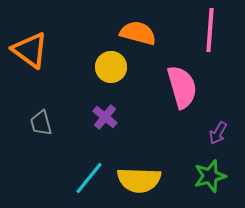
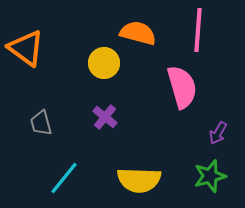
pink line: moved 12 px left
orange triangle: moved 4 px left, 2 px up
yellow circle: moved 7 px left, 4 px up
cyan line: moved 25 px left
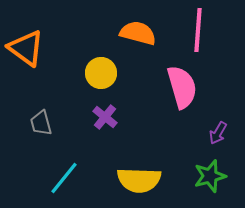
yellow circle: moved 3 px left, 10 px down
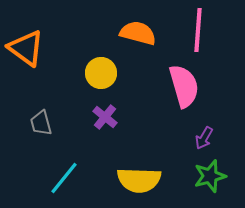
pink semicircle: moved 2 px right, 1 px up
purple arrow: moved 14 px left, 5 px down
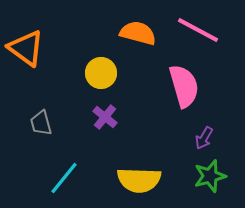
pink line: rotated 66 degrees counterclockwise
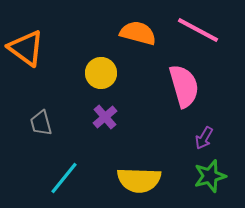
purple cross: rotated 10 degrees clockwise
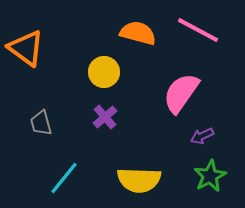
yellow circle: moved 3 px right, 1 px up
pink semicircle: moved 3 px left, 7 px down; rotated 129 degrees counterclockwise
purple arrow: moved 2 px left, 2 px up; rotated 35 degrees clockwise
green star: rotated 12 degrees counterclockwise
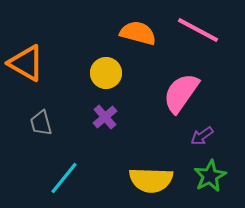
orange triangle: moved 15 px down; rotated 6 degrees counterclockwise
yellow circle: moved 2 px right, 1 px down
purple arrow: rotated 10 degrees counterclockwise
yellow semicircle: moved 12 px right
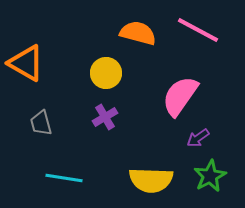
pink semicircle: moved 1 px left, 3 px down
purple cross: rotated 10 degrees clockwise
purple arrow: moved 4 px left, 2 px down
cyan line: rotated 60 degrees clockwise
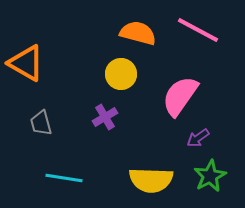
yellow circle: moved 15 px right, 1 px down
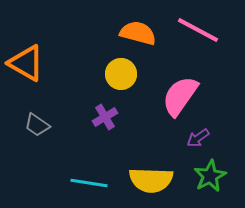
gray trapezoid: moved 4 px left, 2 px down; rotated 40 degrees counterclockwise
cyan line: moved 25 px right, 5 px down
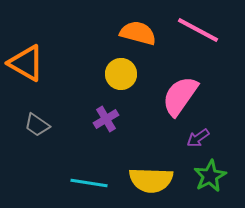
purple cross: moved 1 px right, 2 px down
